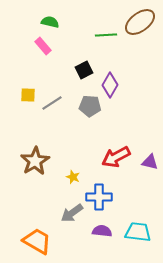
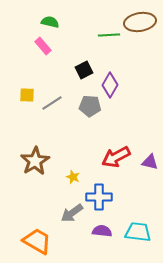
brown ellipse: rotated 28 degrees clockwise
green line: moved 3 px right
yellow square: moved 1 px left
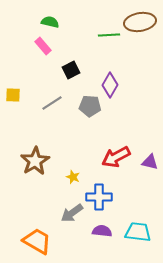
black square: moved 13 px left
yellow square: moved 14 px left
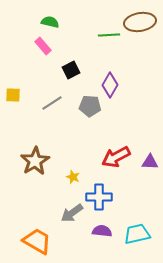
purple triangle: rotated 12 degrees counterclockwise
cyan trapezoid: moved 1 px left, 2 px down; rotated 20 degrees counterclockwise
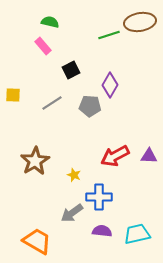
green line: rotated 15 degrees counterclockwise
red arrow: moved 1 px left, 1 px up
purple triangle: moved 1 px left, 6 px up
yellow star: moved 1 px right, 2 px up
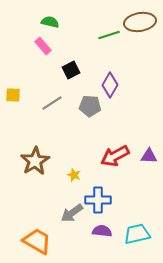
blue cross: moved 1 px left, 3 px down
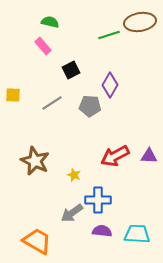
brown star: rotated 16 degrees counterclockwise
cyan trapezoid: rotated 16 degrees clockwise
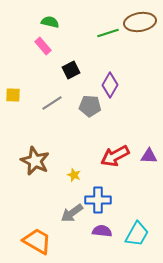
green line: moved 1 px left, 2 px up
cyan trapezoid: rotated 116 degrees clockwise
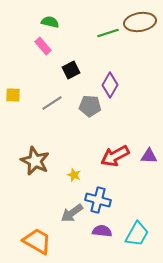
blue cross: rotated 15 degrees clockwise
